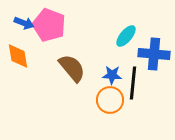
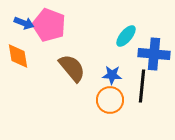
black line: moved 9 px right, 3 px down
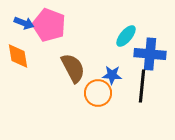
blue cross: moved 4 px left
brown semicircle: moved 1 px right; rotated 12 degrees clockwise
orange circle: moved 12 px left, 7 px up
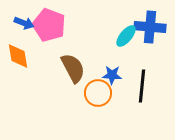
blue cross: moved 27 px up
